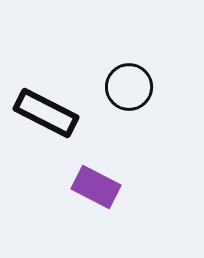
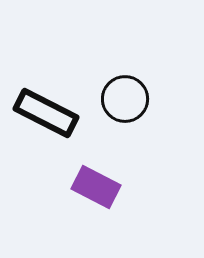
black circle: moved 4 px left, 12 px down
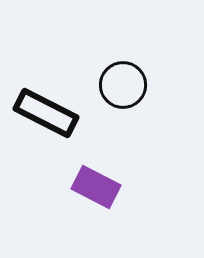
black circle: moved 2 px left, 14 px up
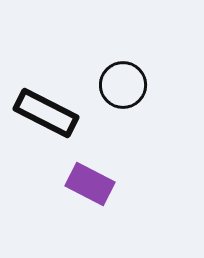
purple rectangle: moved 6 px left, 3 px up
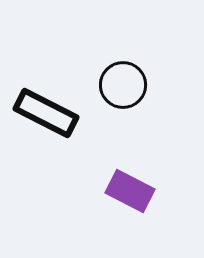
purple rectangle: moved 40 px right, 7 px down
